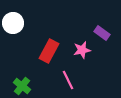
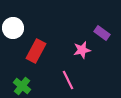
white circle: moved 5 px down
red rectangle: moved 13 px left
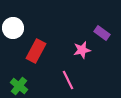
green cross: moved 3 px left
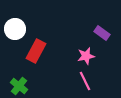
white circle: moved 2 px right, 1 px down
pink star: moved 4 px right, 6 px down
pink line: moved 17 px right, 1 px down
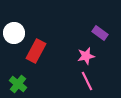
white circle: moved 1 px left, 4 px down
purple rectangle: moved 2 px left
pink line: moved 2 px right
green cross: moved 1 px left, 2 px up
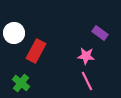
pink star: rotated 18 degrees clockwise
green cross: moved 3 px right, 1 px up
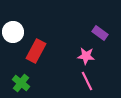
white circle: moved 1 px left, 1 px up
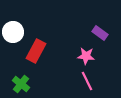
green cross: moved 1 px down
